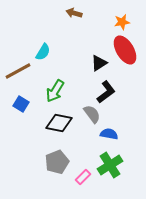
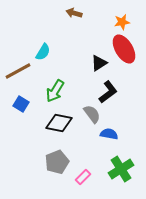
red ellipse: moved 1 px left, 1 px up
black L-shape: moved 2 px right
green cross: moved 11 px right, 4 px down
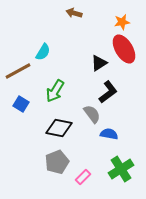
black diamond: moved 5 px down
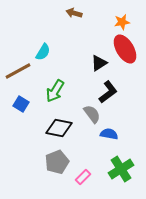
red ellipse: moved 1 px right
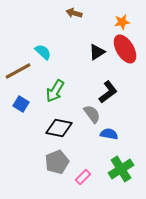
cyan semicircle: rotated 78 degrees counterclockwise
black triangle: moved 2 px left, 11 px up
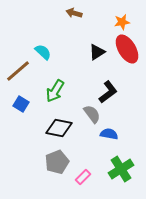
red ellipse: moved 2 px right
brown line: rotated 12 degrees counterclockwise
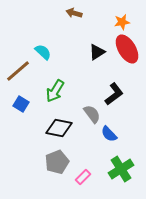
black L-shape: moved 6 px right, 2 px down
blue semicircle: rotated 144 degrees counterclockwise
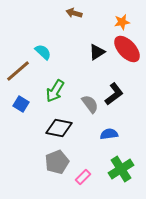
red ellipse: rotated 12 degrees counterclockwise
gray semicircle: moved 2 px left, 10 px up
blue semicircle: rotated 126 degrees clockwise
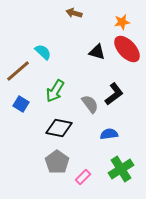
black triangle: rotated 48 degrees clockwise
gray pentagon: rotated 15 degrees counterclockwise
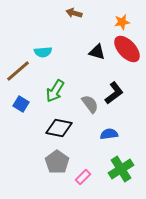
cyan semicircle: rotated 132 degrees clockwise
black L-shape: moved 1 px up
